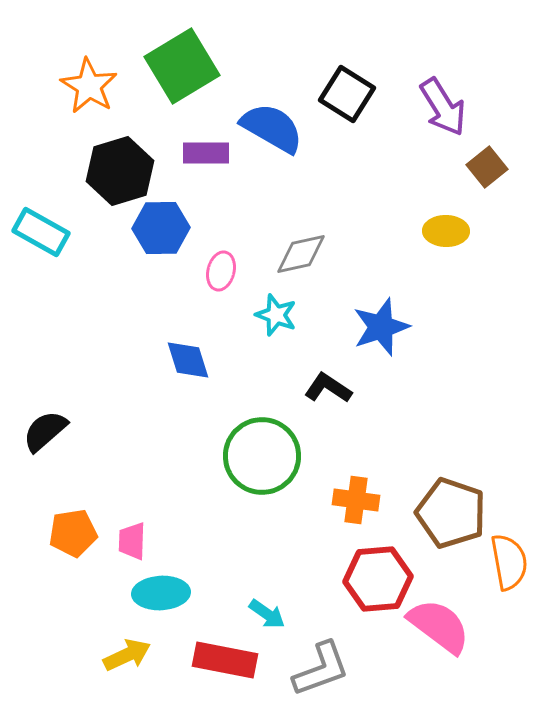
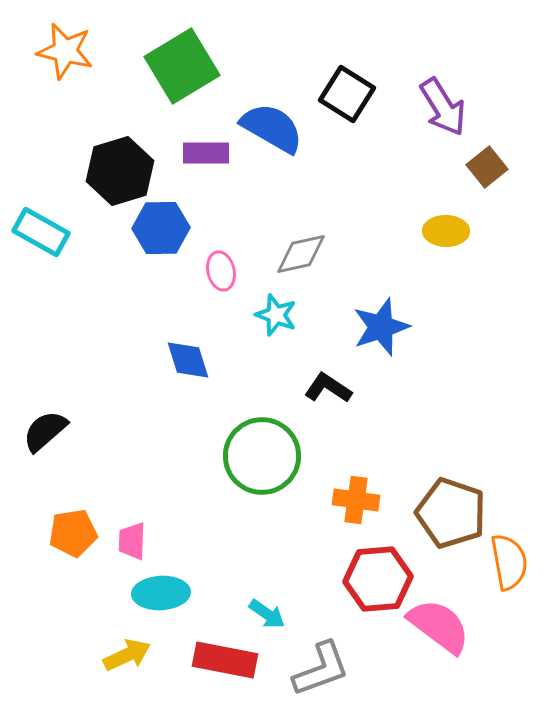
orange star: moved 24 px left, 35 px up; rotated 18 degrees counterclockwise
pink ellipse: rotated 27 degrees counterclockwise
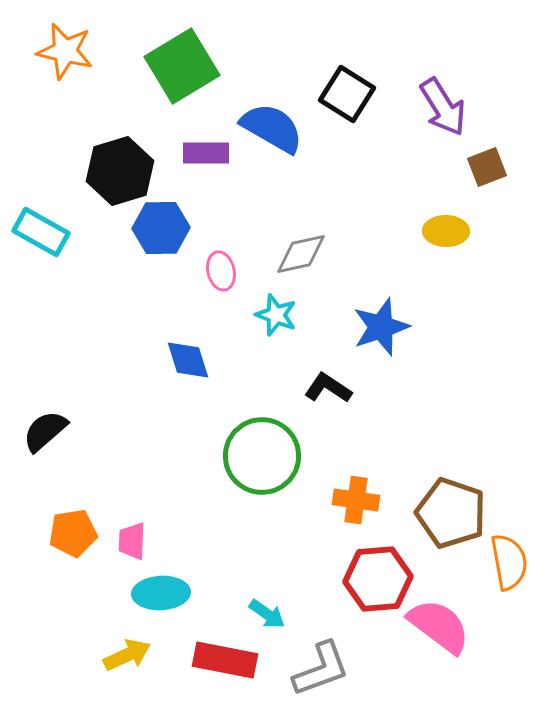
brown square: rotated 18 degrees clockwise
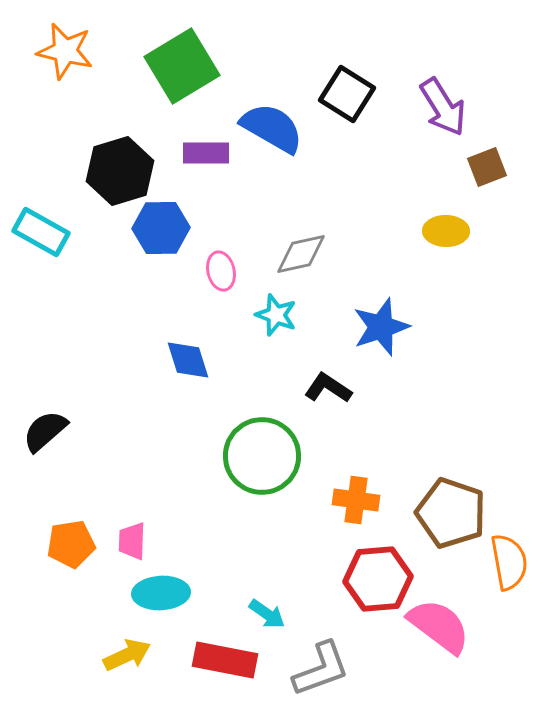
orange pentagon: moved 2 px left, 11 px down
